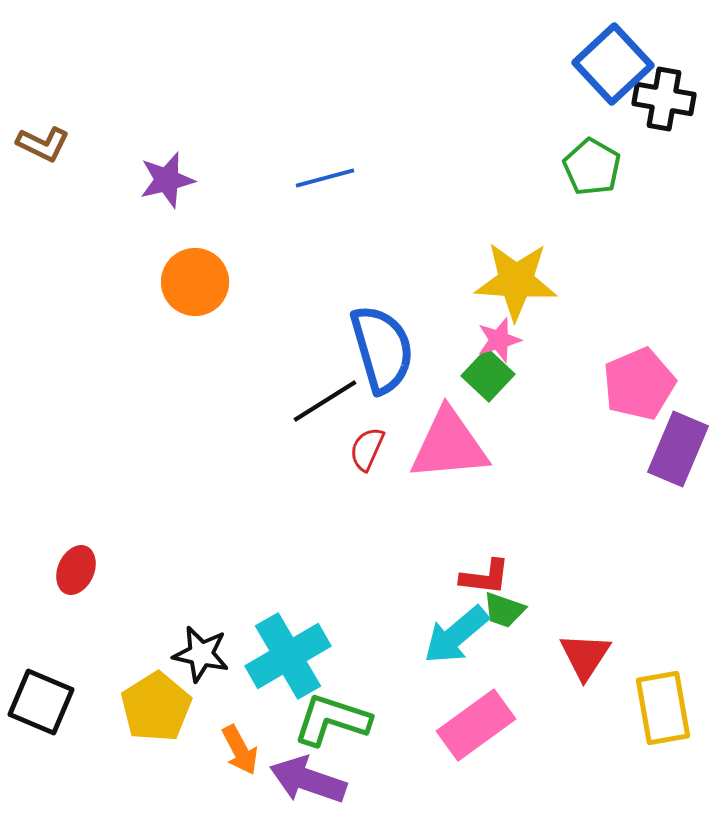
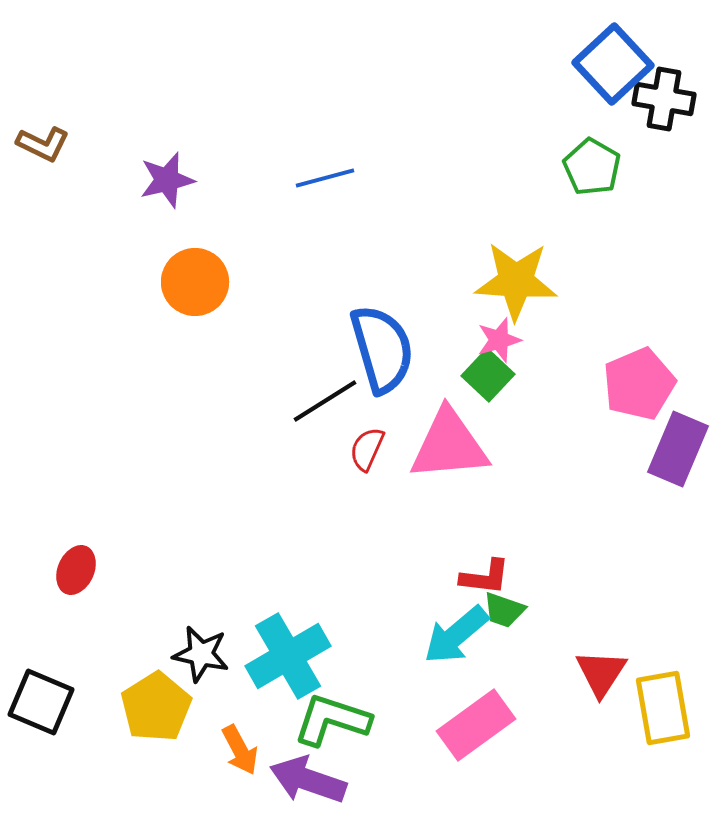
red triangle: moved 16 px right, 17 px down
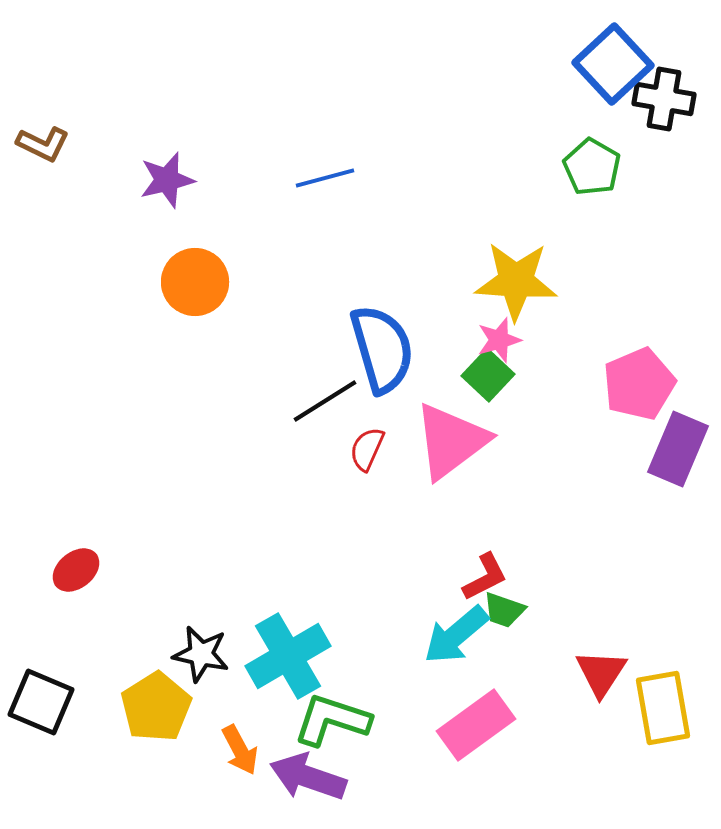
pink triangle: moved 2 px right, 4 px up; rotated 32 degrees counterclockwise
red ellipse: rotated 27 degrees clockwise
red L-shape: rotated 34 degrees counterclockwise
purple arrow: moved 3 px up
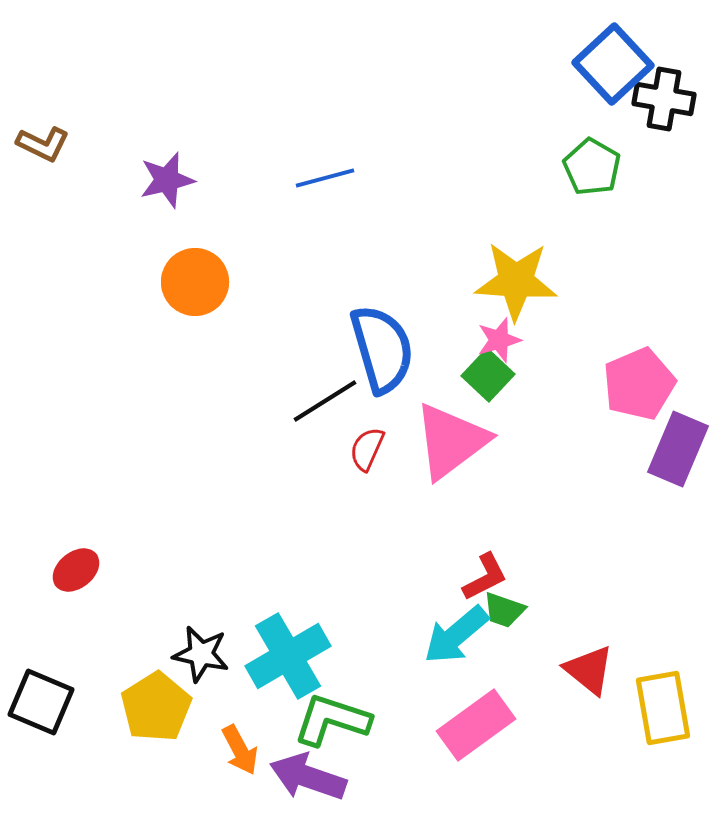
red triangle: moved 12 px left, 3 px up; rotated 24 degrees counterclockwise
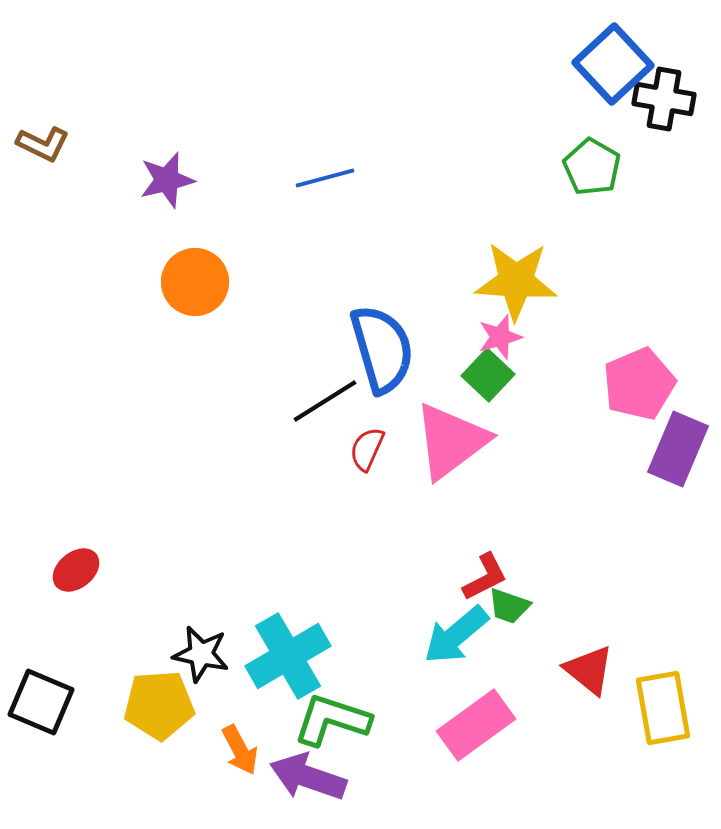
pink star: moved 1 px right, 3 px up
green trapezoid: moved 5 px right, 4 px up
yellow pentagon: moved 3 px right, 2 px up; rotated 28 degrees clockwise
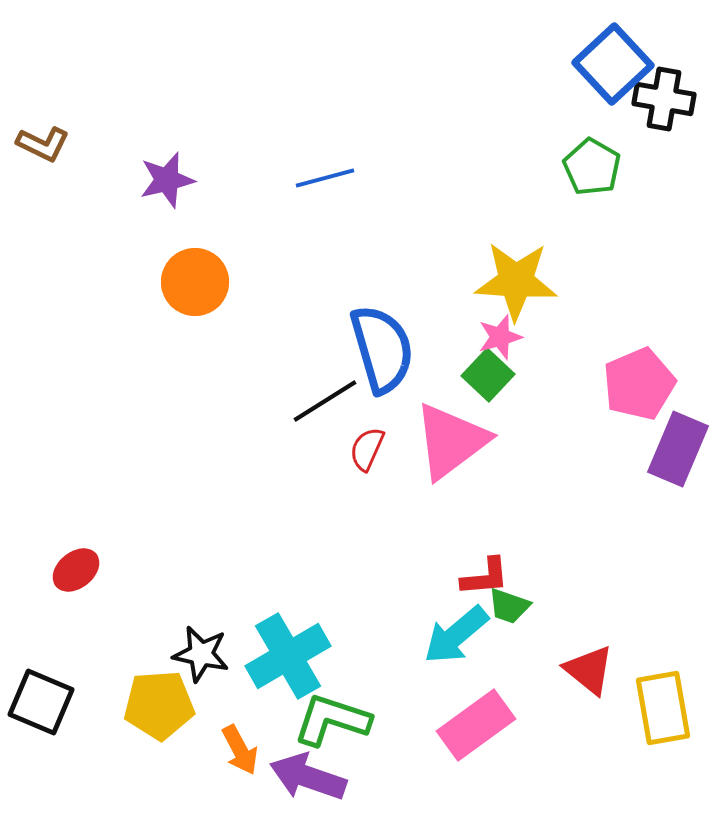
red L-shape: rotated 22 degrees clockwise
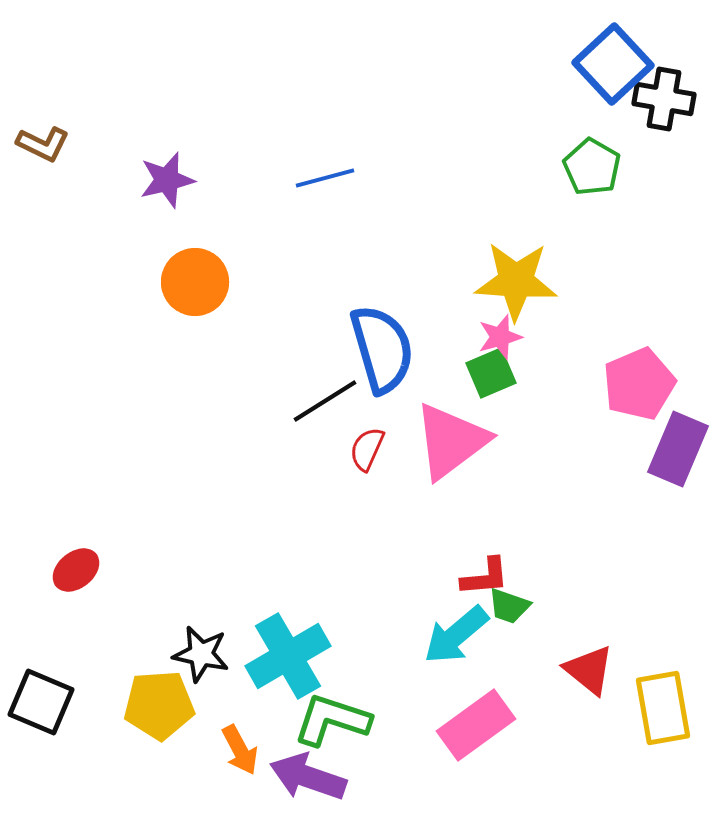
green square: moved 3 px right, 2 px up; rotated 24 degrees clockwise
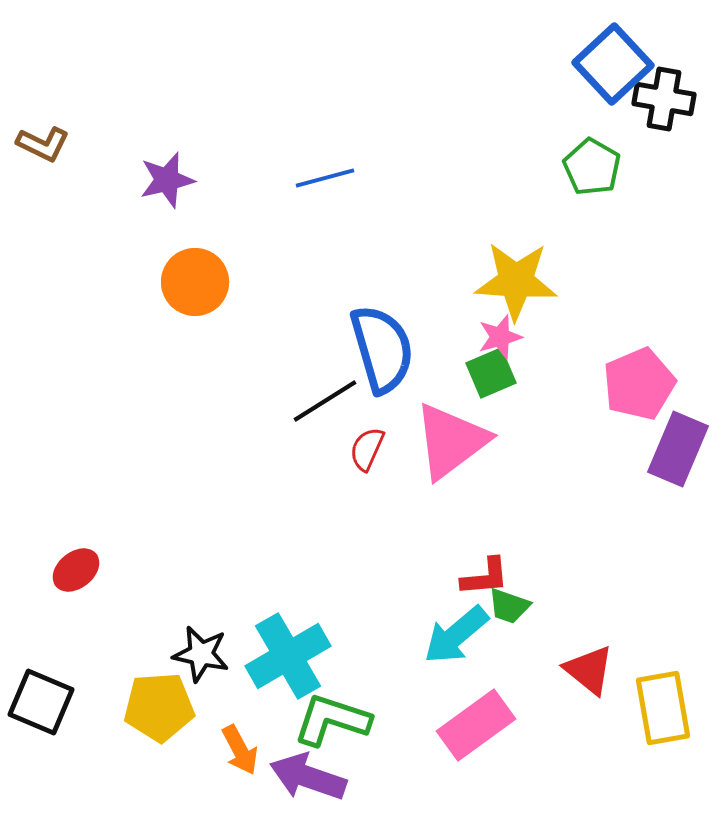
yellow pentagon: moved 2 px down
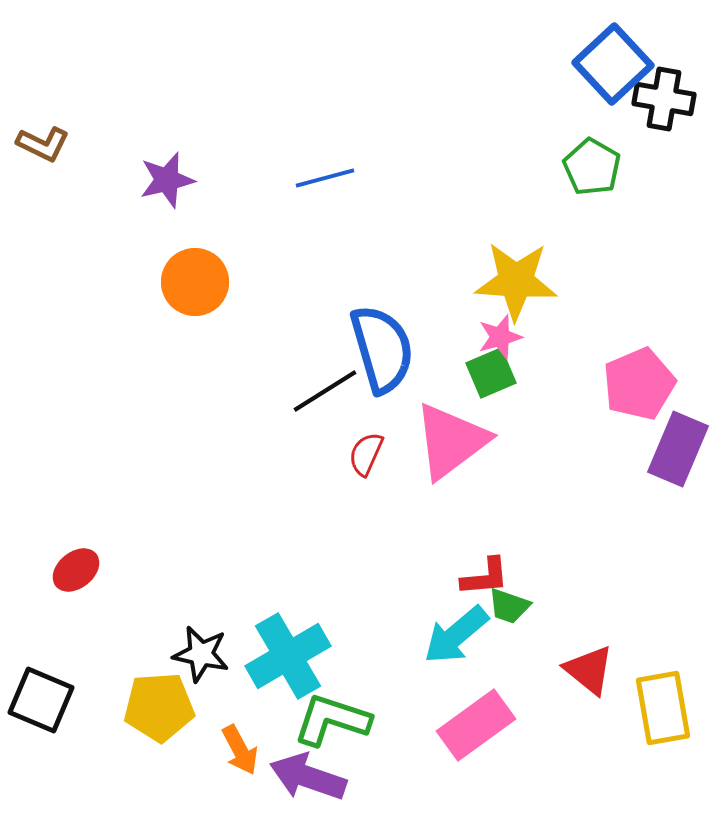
black line: moved 10 px up
red semicircle: moved 1 px left, 5 px down
black square: moved 2 px up
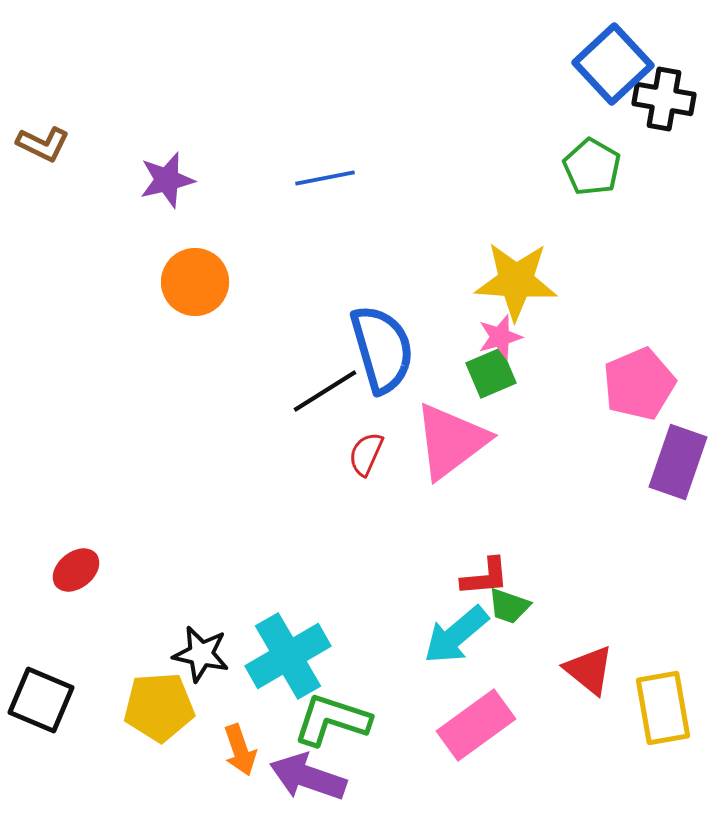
blue line: rotated 4 degrees clockwise
purple rectangle: moved 13 px down; rotated 4 degrees counterclockwise
orange arrow: rotated 9 degrees clockwise
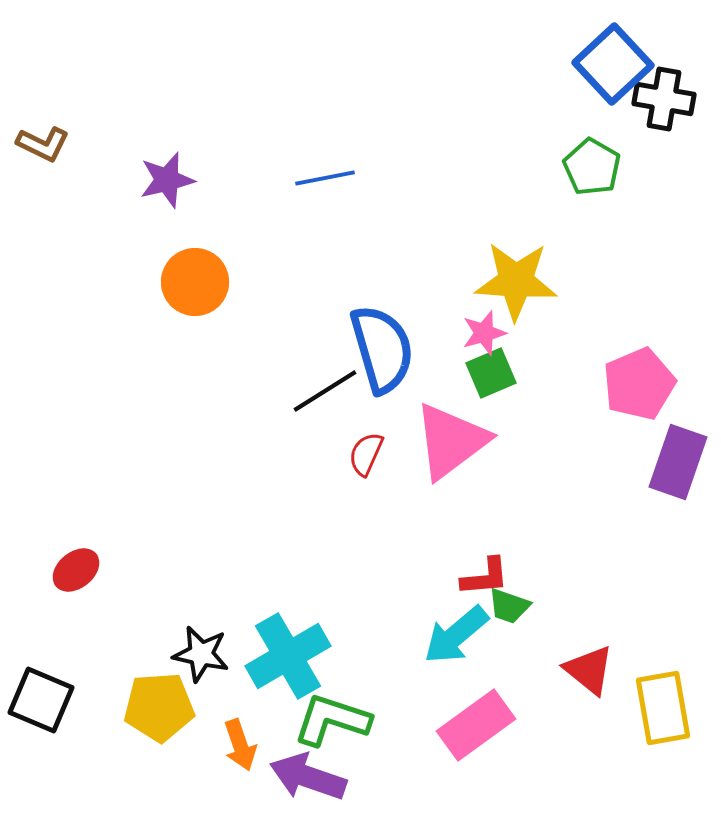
pink star: moved 16 px left, 4 px up
orange arrow: moved 5 px up
